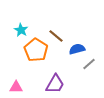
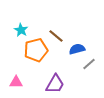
orange pentagon: rotated 25 degrees clockwise
pink triangle: moved 5 px up
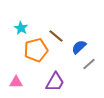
cyan star: moved 2 px up
blue semicircle: moved 2 px right, 2 px up; rotated 28 degrees counterclockwise
purple trapezoid: moved 2 px up
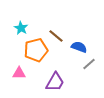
blue semicircle: rotated 63 degrees clockwise
pink triangle: moved 3 px right, 9 px up
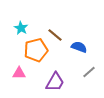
brown line: moved 1 px left, 1 px up
gray line: moved 8 px down
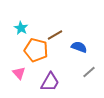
brown line: rotated 70 degrees counterclockwise
orange pentagon: rotated 30 degrees clockwise
pink triangle: rotated 48 degrees clockwise
purple trapezoid: moved 5 px left
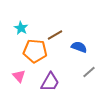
orange pentagon: moved 1 px left, 1 px down; rotated 10 degrees counterclockwise
pink triangle: moved 3 px down
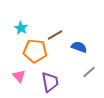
purple trapezoid: rotated 40 degrees counterclockwise
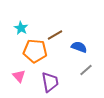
gray line: moved 3 px left, 2 px up
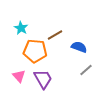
purple trapezoid: moved 7 px left, 3 px up; rotated 20 degrees counterclockwise
